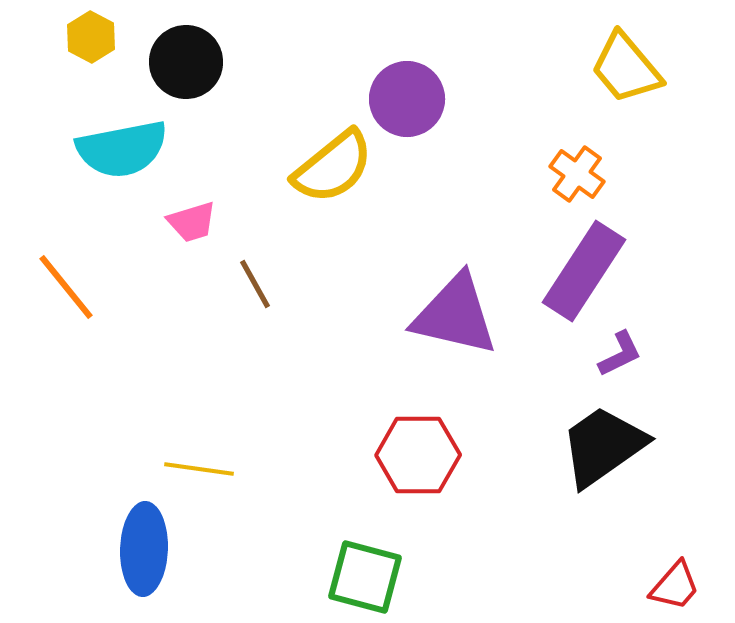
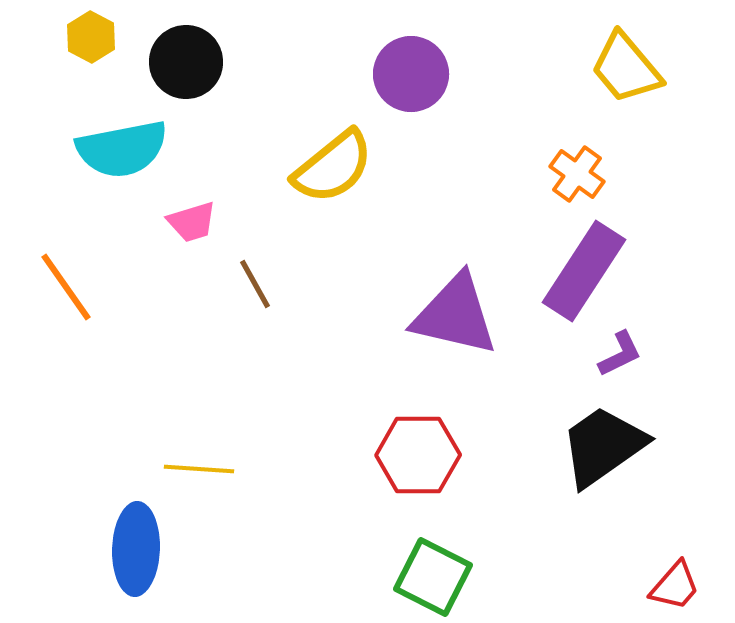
purple circle: moved 4 px right, 25 px up
orange line: rotated 4 degrees clockwise
yellow line: rotated 4 degrees counterclockwise
blue ellipse: moved 8 px left
green square: moved 68 px right; rotated 12 degrees clockwise
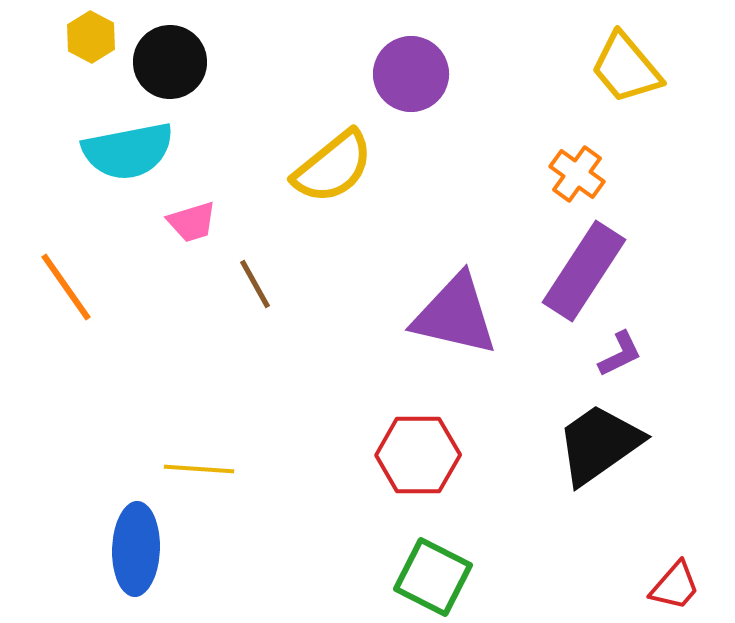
black circle: moved 16 px left
cyan semicircle: moved 6 px right, 2 px down
black trapezoid: moved 4 px left, 2 px up
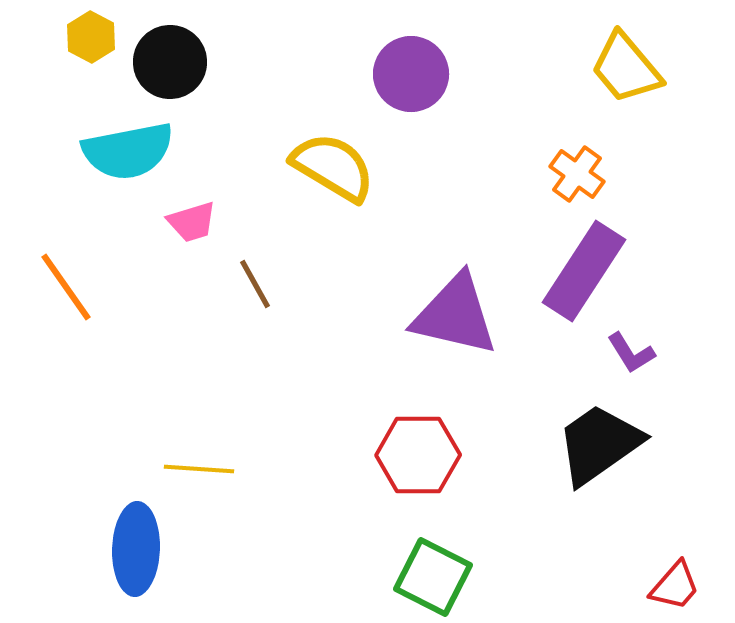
yellow semicircle: rotated 110 degrees counterclockwise
purple L-shape: moved 11 px right, 1 px up; rotated 84 degrees clockwise
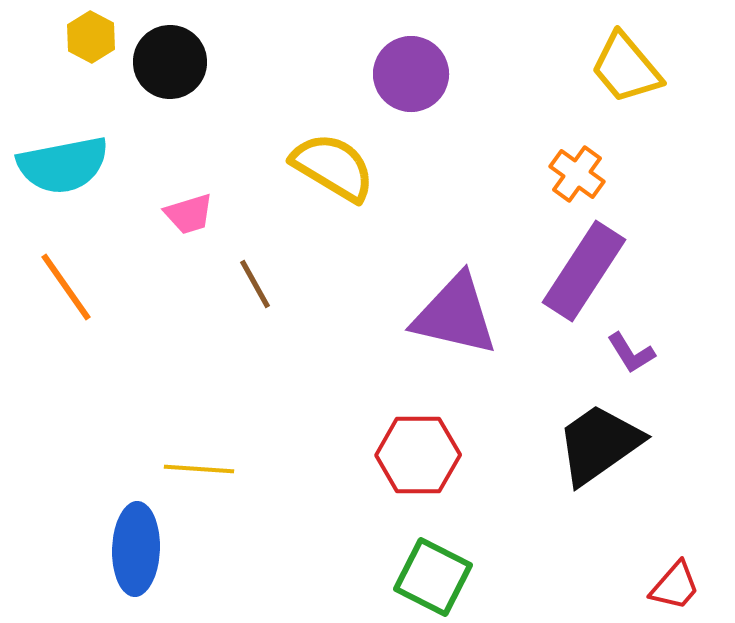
cyan semicircle: moved 65 px left, 14 px down
pink trapezoid: moved 3 px left, 8 px up
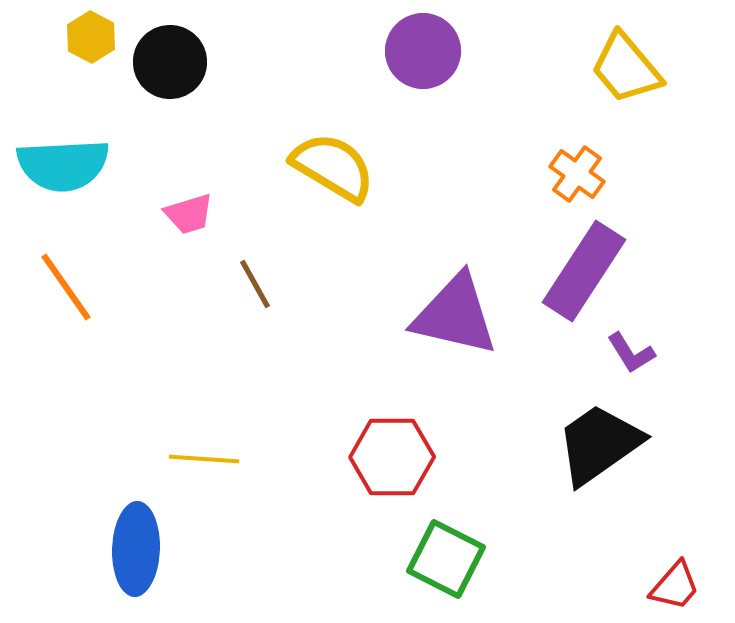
purple circle: moved 12 px right, 23 px up
cyan semicircle: rotated 8 degrees clockwise
red hexagon: moved 26 px left, 2 px down
yellow line: moved 5 px right, 10 px up
green square: moved 13 px right, 18 px up
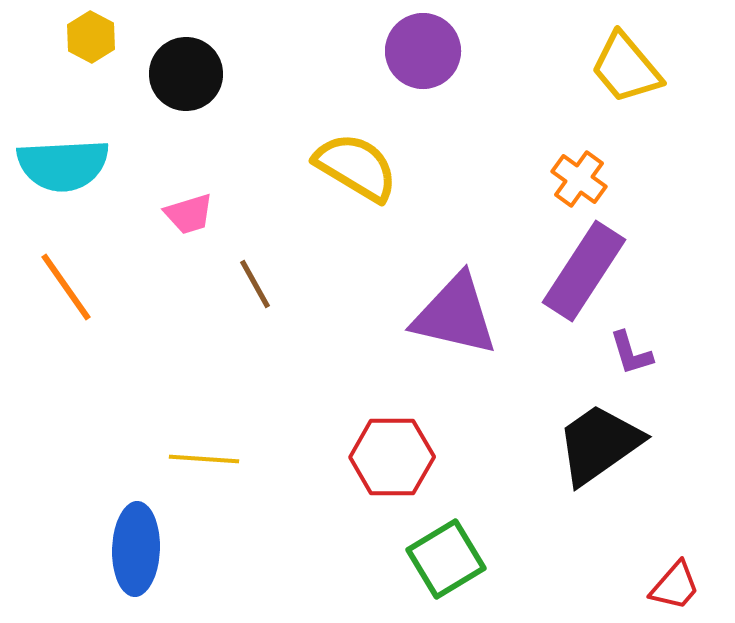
black circle: moved 16 px right, 12 px down
yellow semicircle: moved 23 px right
orange cross: moved 2 px right, 5 px down
purple L-shape: rotated 15 degrees clockwise
green square: rotated 32 degrees clockwise
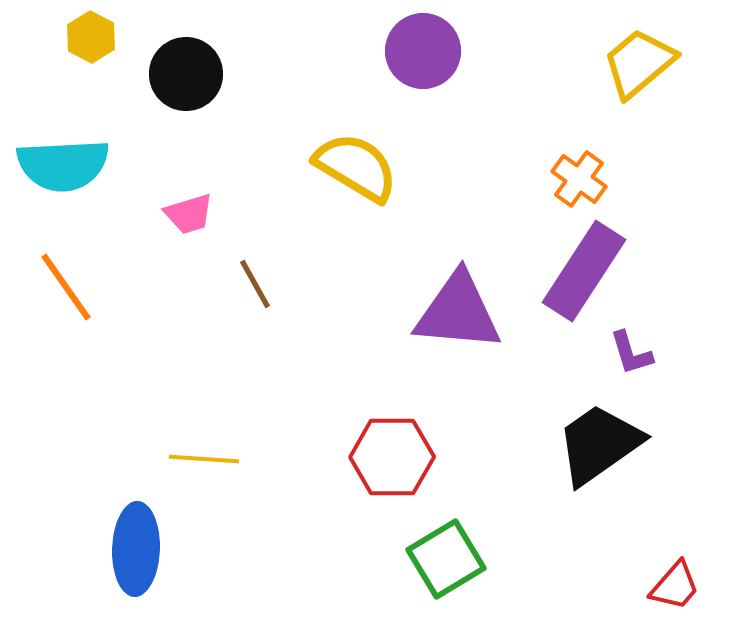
yellow trapezoid: moved 13 px right, 5 px up; rotated 90 degrees clockwise
purple triangle: moved 3 px right, 3 px up; rotated 8 degrees counterclockwise
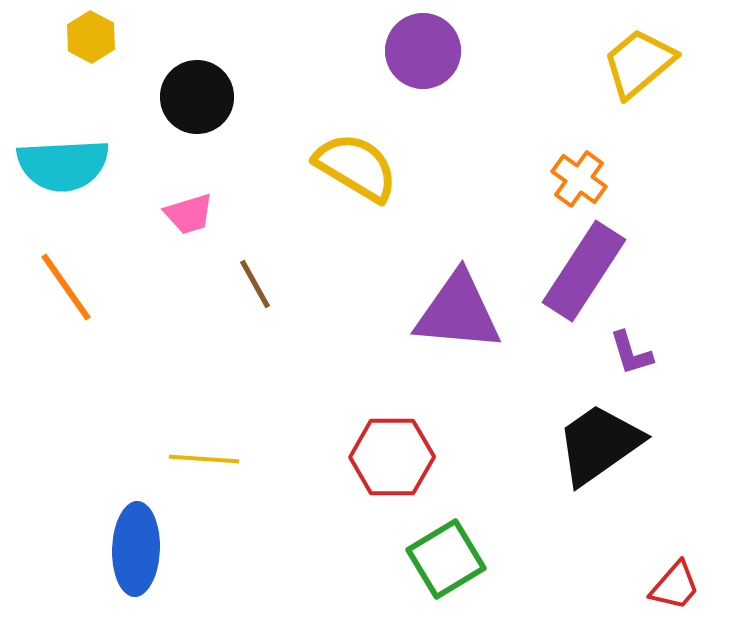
black circle: moved 11 px right, 23 px down
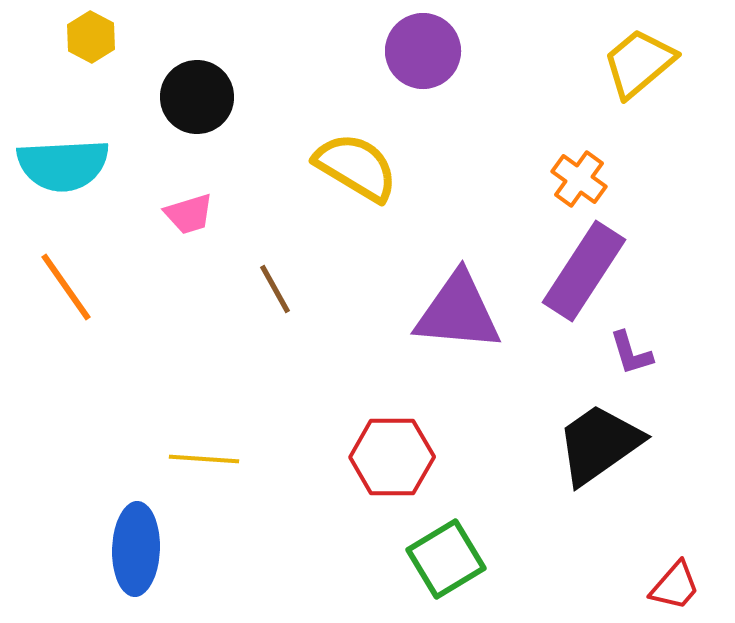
brown line: moved 20 px right, 5 px down
